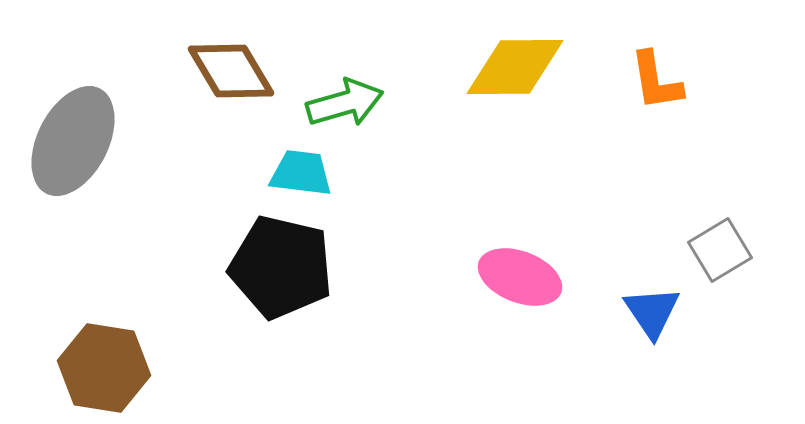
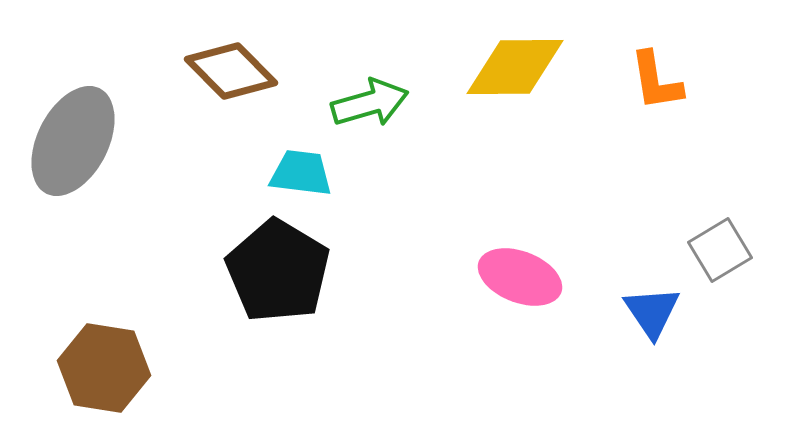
brown diamond: rotated 14 degrees counterclockwise
green arrow: moved 25 px right
black pentagon: moved 3 px left, 4 px down; rotated 18 degrees clockwise
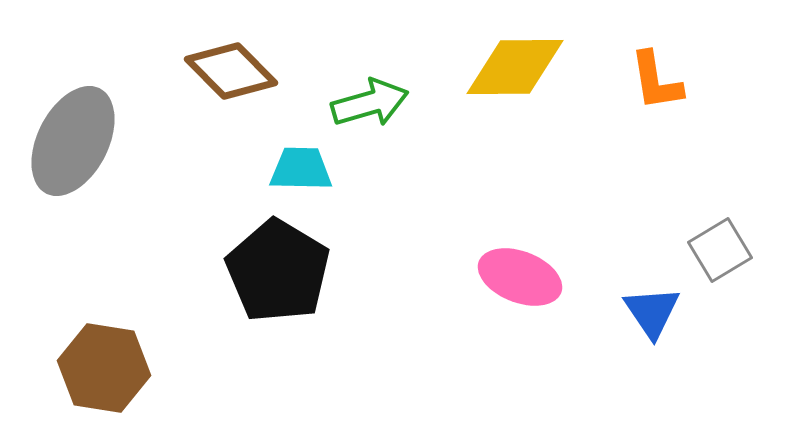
cyan trapezoid: moved 4 px up; rotated 6 degrees counterclockwise
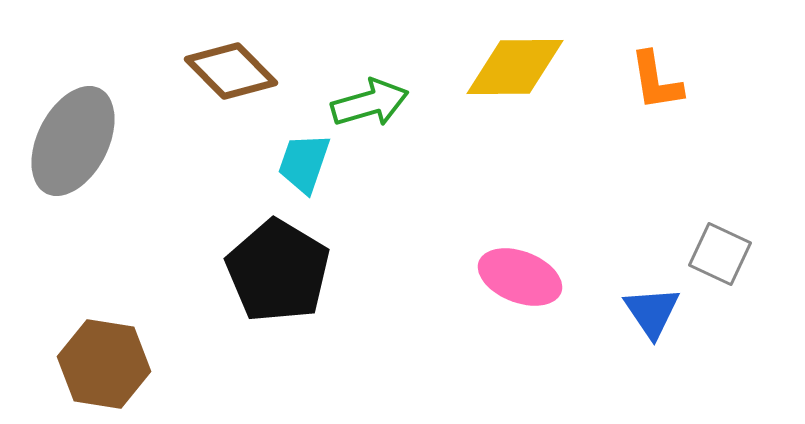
cyan trapezoid: moved 3 px right, 6 px up; rotated 72 degrees counterclockwise
gray square: moved 4 px down; rotated 34 degrees counterclockwise
brown hexagon: moved 4 px up
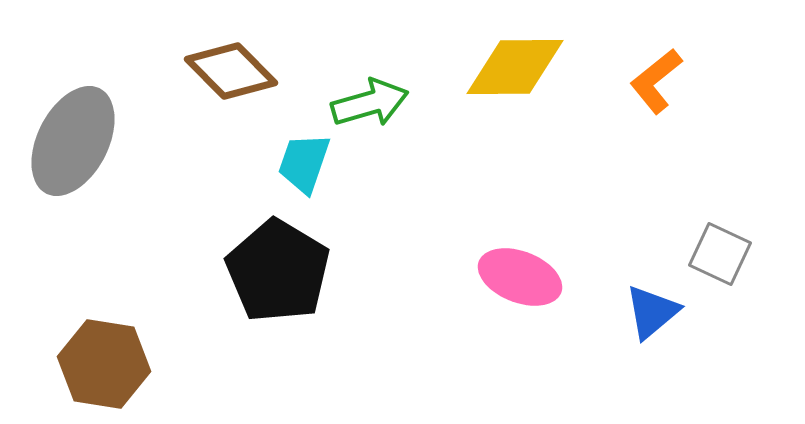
orange L-shape: rotated 60 degrees clockwise
blue triangle: rotated 24 degrees clockwise
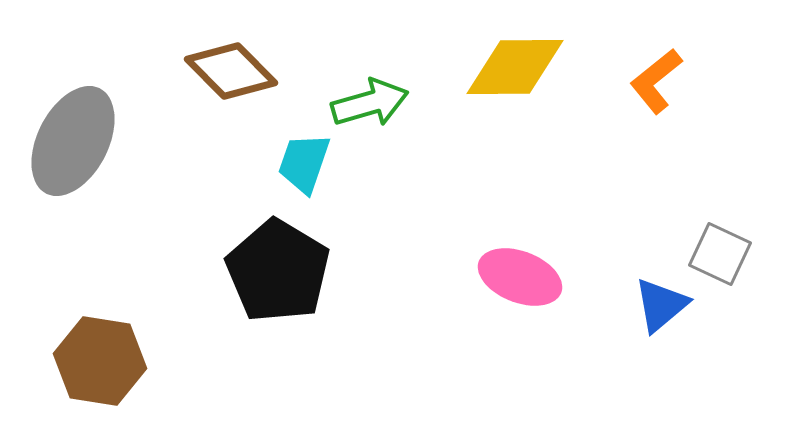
blue triangle: moved 9 px right, 7 px up
brown hexagon: moved 4 px left, 3 px up
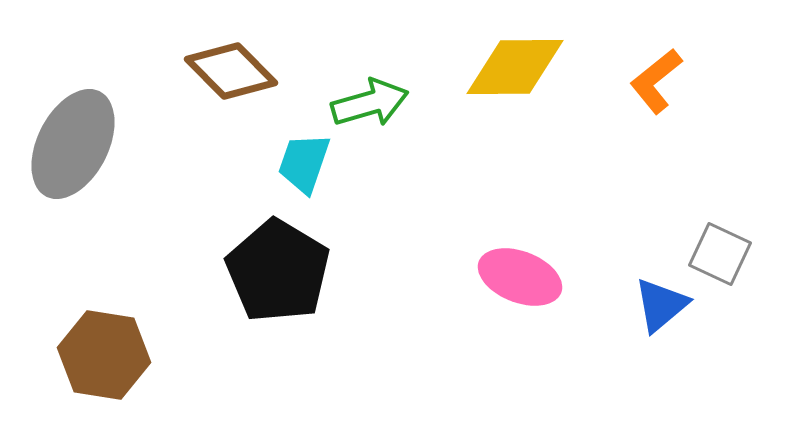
gray ellipse: moved 3 px down
brown hexagon: moved 4 px right, 6 px up
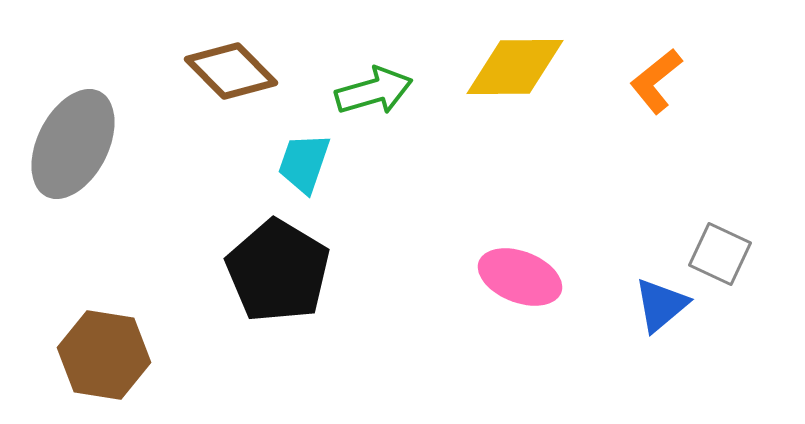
green arrow: moved 4 px right, 12 px up
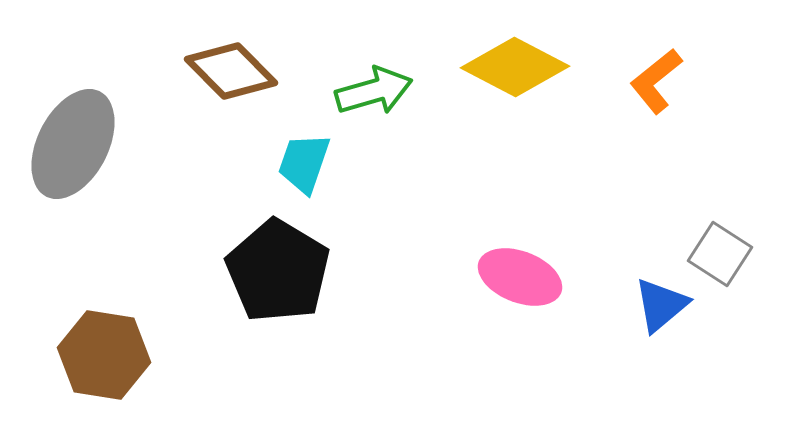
yellow diamond: rotated 28 degrees clockwise
gray square: rotated 8 degrees clockwise
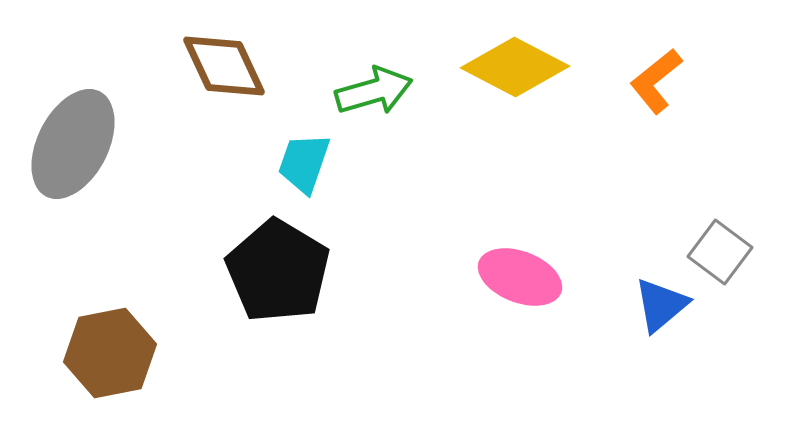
brown diamond: moved 7 px left, 5 px up; rotated 20 degrees clockwise
gray square: moved 2 px up; rotated 4 degrees clockwise
brown hexagon: moved 6 px right, 2 px up; rotated 20 degrees counterclockwise
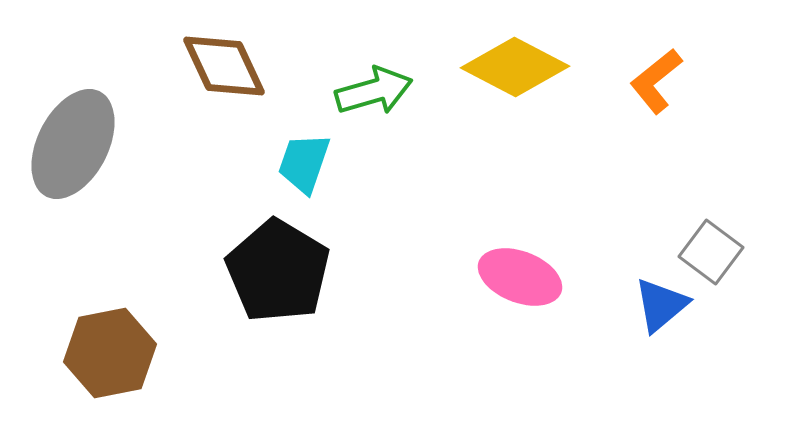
gray square: moved 9 px left
